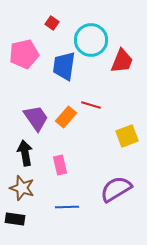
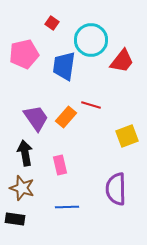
red trapezoid: rotated 16 degrees clockwise
purple semicircle: rotated 60 degrees counterclockwise
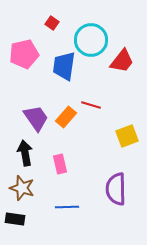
pink rectangle: moved 1 px up
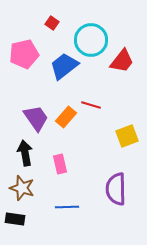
blue trapezoid: rotated 44 degrees clockwise
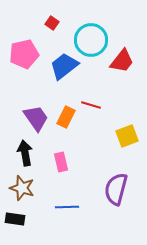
orange rectangle: rotated 15 degrees counterclockwise
pink rectangle: moved 1 px right, 2 px up
purple semicircle: rotated 16 degrees clockwise
